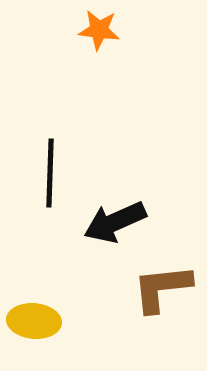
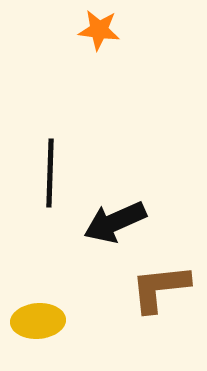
brown L-shape: moved 2 px left
yellow ellipse: moved 4 px right; rotated 9 degrees counterclockwise
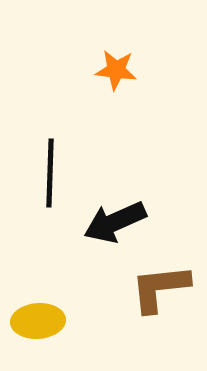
orange star: moved 17 px right, 40 px down
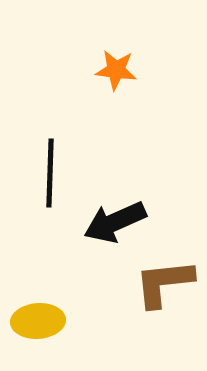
brown L-shape: moved 4 px right, 5 px up
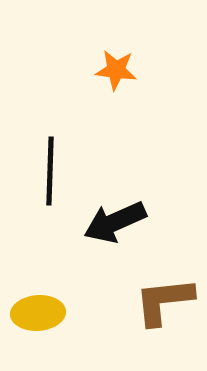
black line: moved 2 px up
brown L-shape: moved 18 px down
yellow ellipse: moved 8 px up
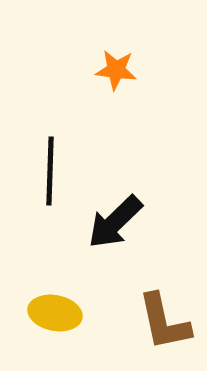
black arrow: rotated 20 degrees counterclockwise
brown L-shape: moved 21 px down; rotated 96 degrees counterclockwise
yellow ellipse: moved 17 px right; rotated 15 degrees clockwise
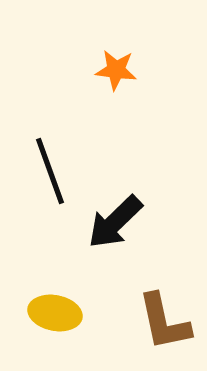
black line: rotated 22 degrees counterclockwise
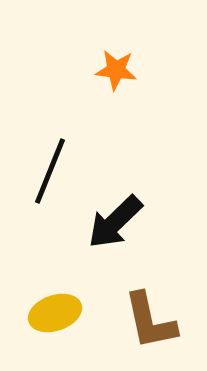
black line: rotated 42 degrees clockwise
yellow ellipse: rotated 30 degrees counterclockwise
brown L-shape: moved 14 px left, 1 px up
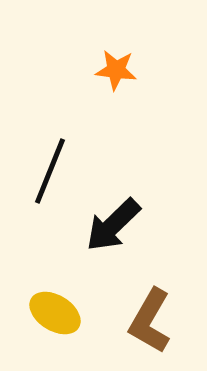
black arrow: moved 2 px left, 3 px down
yellow ellipse: rotated 51 degrees clockwise
brown L-shape: rotated 42 degrees clockwise
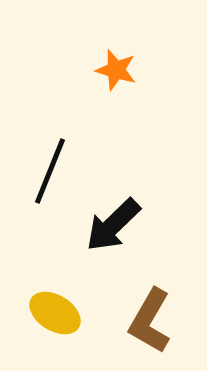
orange star: rotated 9 degrees clockwise
